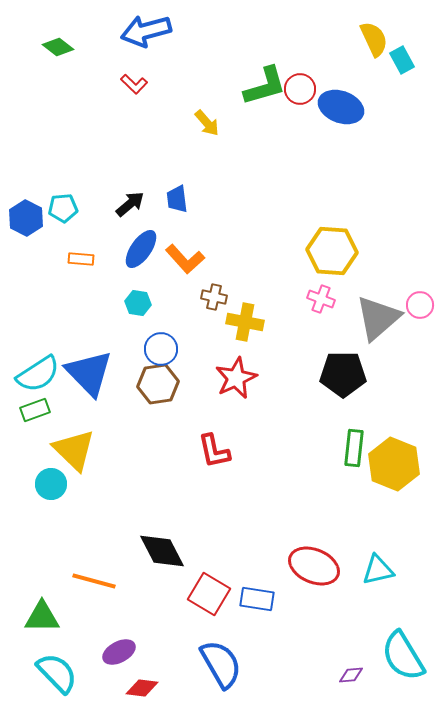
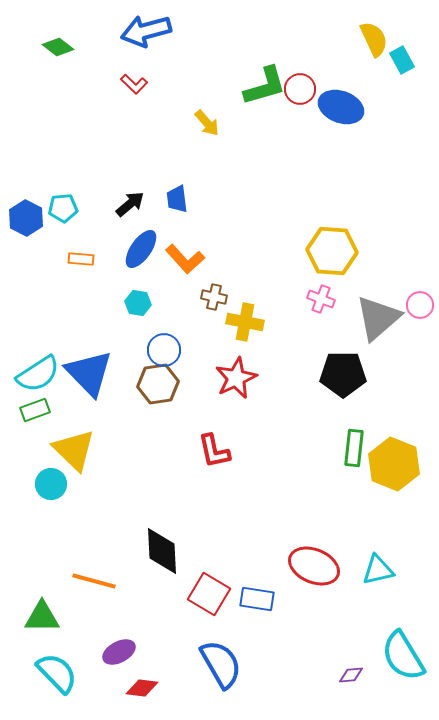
blue circle at (161, 349): moved 3 px right, 1 px down
black diamond at (162, 551): rotated 24 degrees clockwise
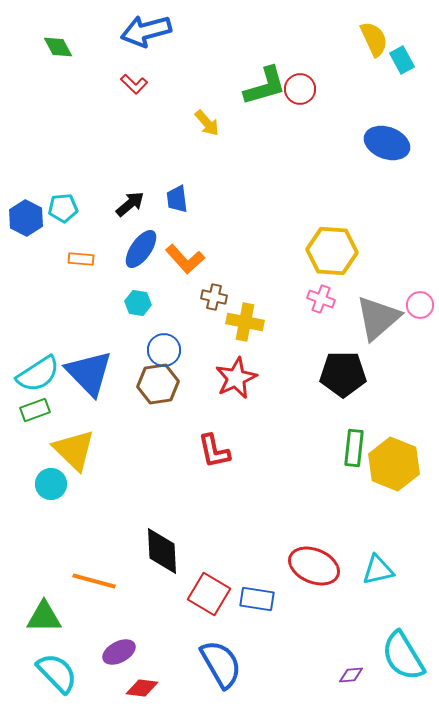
green diamond at (58, 47): rotated 24 degrees clockwise
blue ellipse at (341, 107): moved 46 px right, 36 px down
green triangle at (42, 617): moved 2 px right
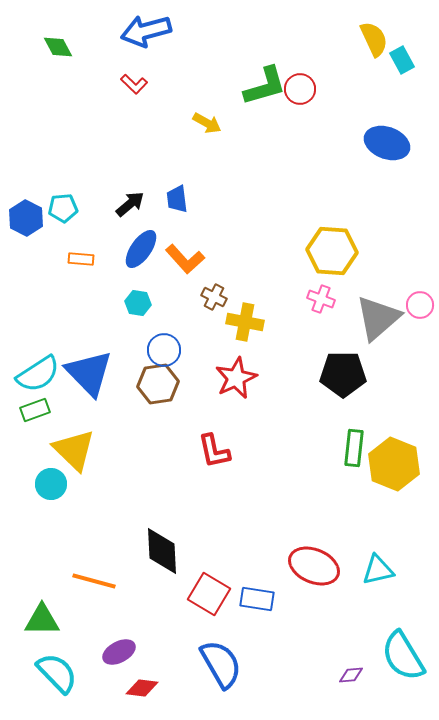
yellow arrow at (207, 123): rotated 20 degrees counterclockwise
brown cross at (214, 297): rotated 15 degrees clockwise
green triangle at (44, 617): moved 2 px left, 3 px down
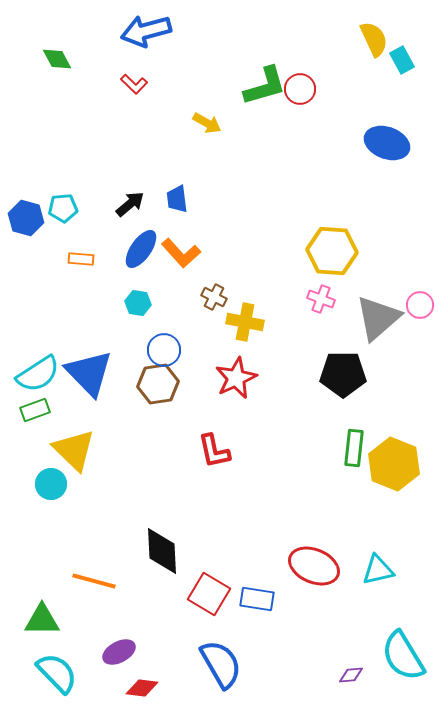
green diamond at (58, 47): moved 1 px left, 12 px down
blue hexagon at (26, 218): rotated 12 degrees counterclockwise
orange L-shape at (185, 259): moved 4 px left, 6 px up
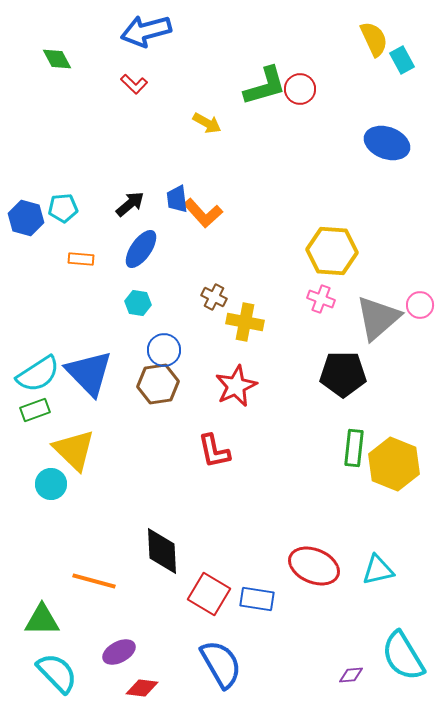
orange L-shape at (181, 253): moved 22 px right, 40 px up
red star at (236, 378): moved 8 px down
